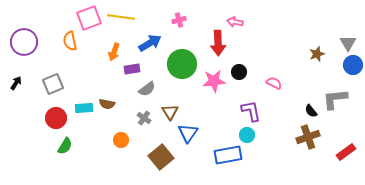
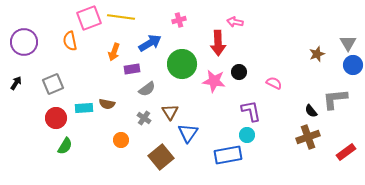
pink star: rotated 15 degrees clockwise
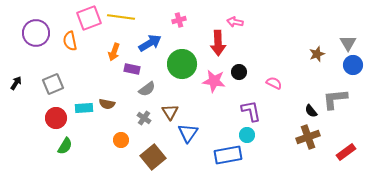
purple circle: moved 12 px right, 9 px up
purple rectangle: rotated 21 degrees clockwise
brown square: moved 8 px left
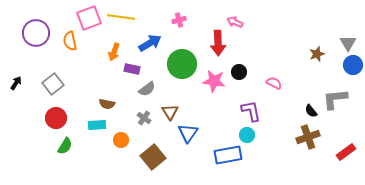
pink arrow: rotated 14 degrees clockwise
gray square: rotated 15 degrees counterclockwise
cyan rectangle: moved 13 px right, 17 px down
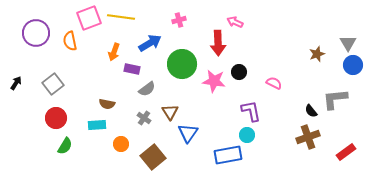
orange circle: moved 4 px down
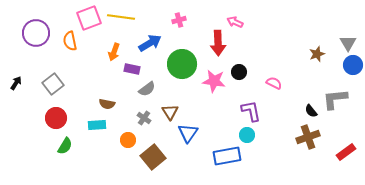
orange circle: moved 7 px right, 4 px up
blue rectangle: moved 1 px left, 1 px down
